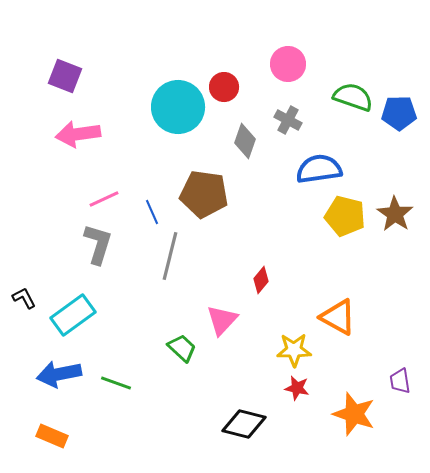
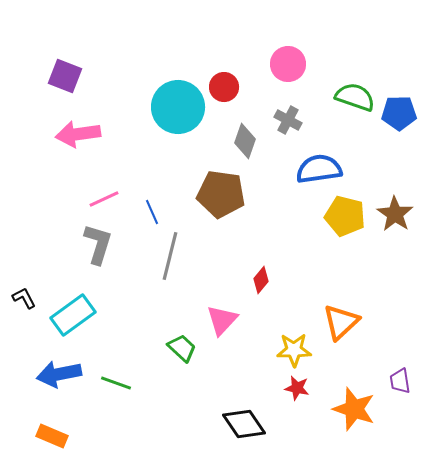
green semicircle: moved 2 px right
brown pentagon: moved 17 px right
orange triangle: moved 3 px right, 5 px down; rotated 48 degrees clockwise
orange star: moved 5 px up
black diamond: rotated 42 degrees clockwise
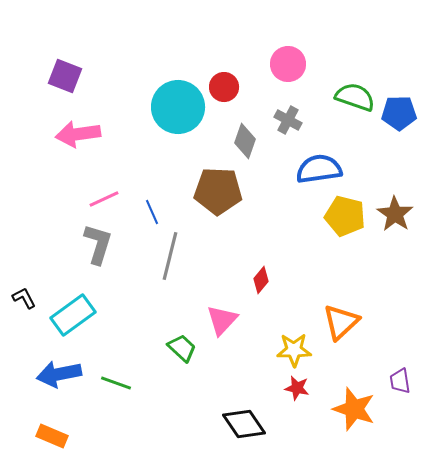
brown pentagon: moved 3 px left, 3 px up; rotated 6 degrees counterclockwise
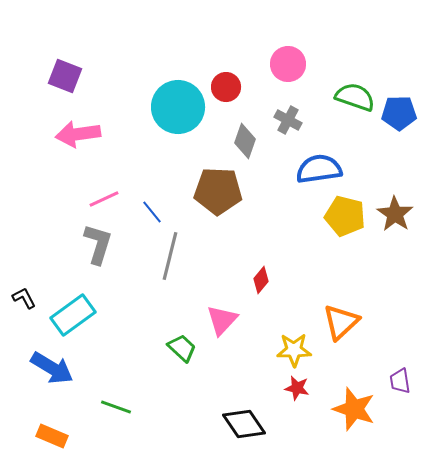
red circle: moved 2 px right
blue line: rotated 15 degrees counterclockwise
blue arrow: moved 7 px left, 6 px up; rotated 138 degrees counterclockwise
green line: moved 24 px down
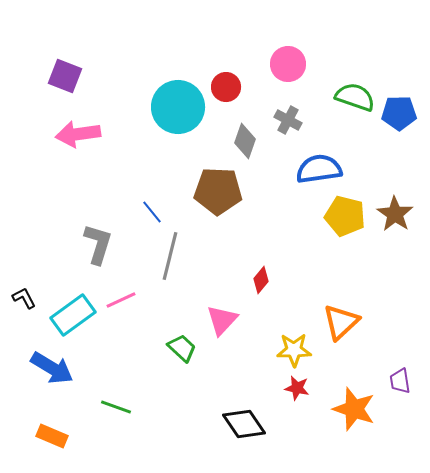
pink line: moved 17 px right, 101 px down
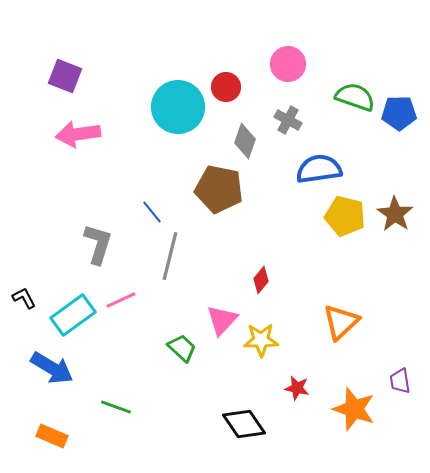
brown pentagon: moved 1 px right, 2 px up; rotated 9 degrees clockwise
yellow star: moved 33 px left, 10 px up
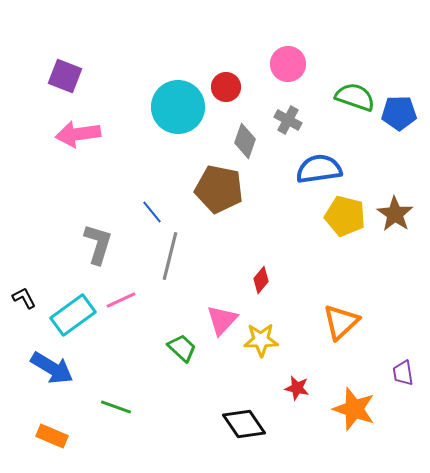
purple trapezoid: moved 3 px right, 8 px up
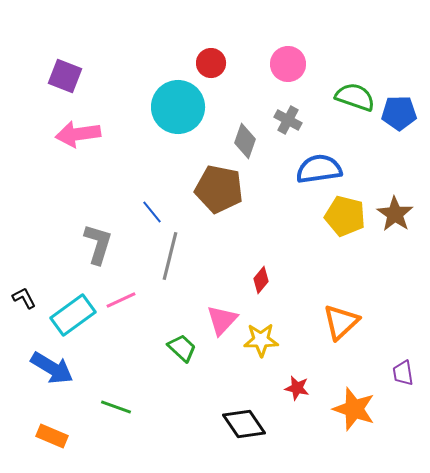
red circle: moved 15 px left, 24 px up
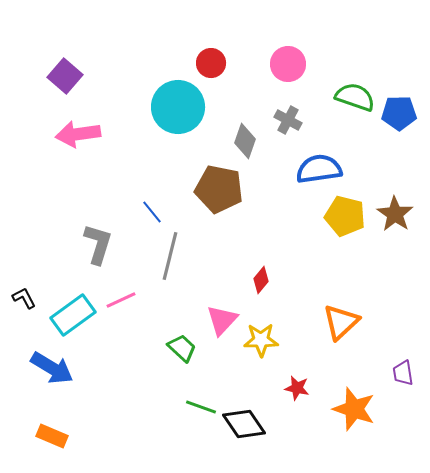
purple square: rotated 20 degrees clockwise
green line: moved 85 px right
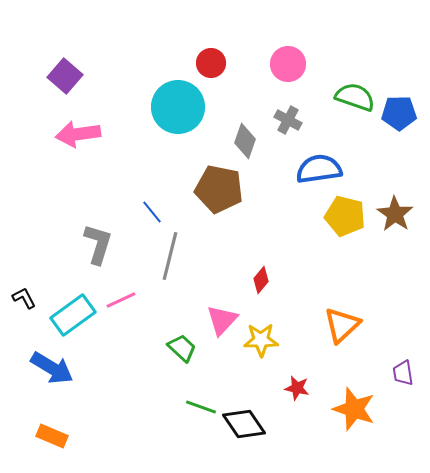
orange triangle: moved 1 px right, 3 px down
